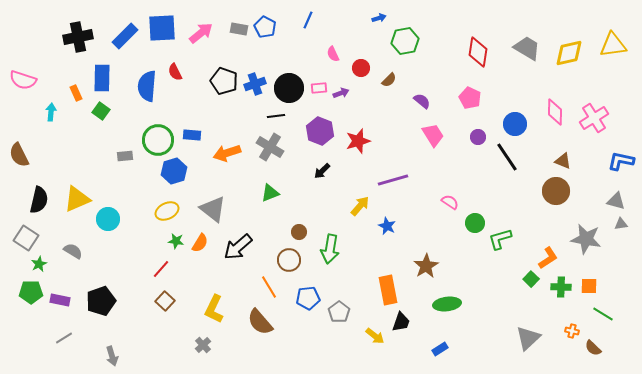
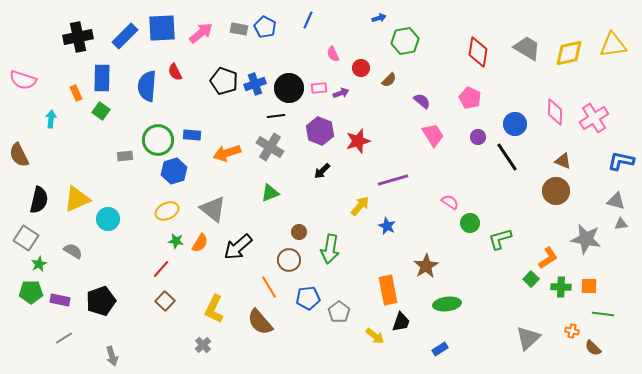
cyan arrow at (51, 112): moved 7 px down
green circle at (475, 223): moved 5 px left
green line at (603, 314): rotated 25 degrees counterclockwise
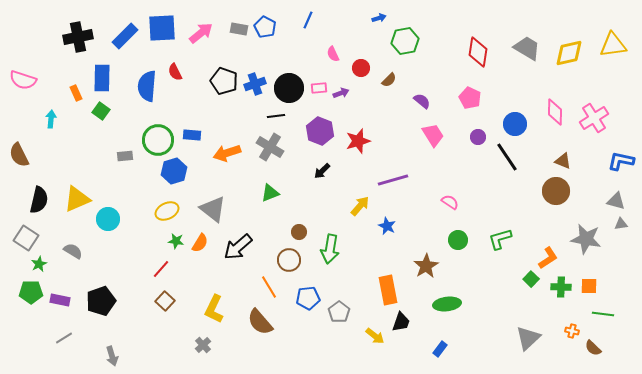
green circle at (470, 223): moved 12 px left, 17 px down
blue rectangle at (440, 349): rotated 21 degrees counterclockwise
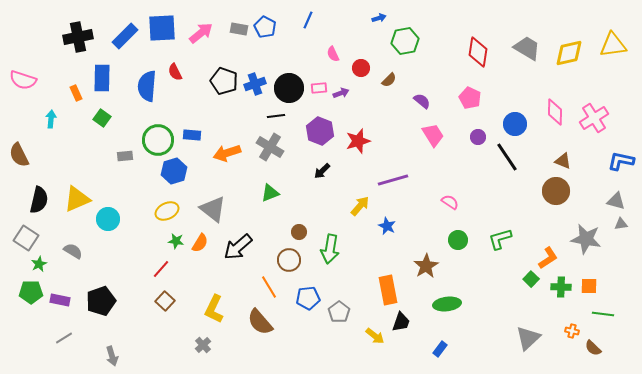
green square at (101, 111): moved 1 px right, 7 px down
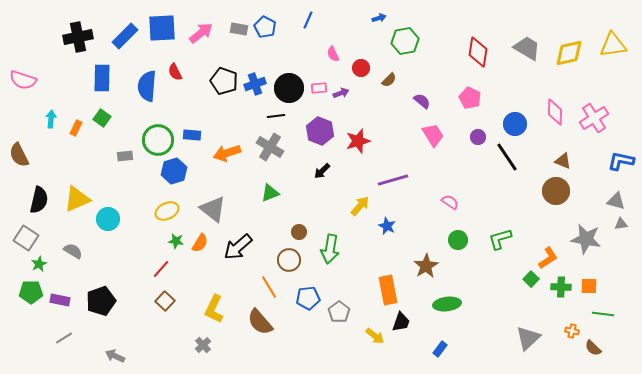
orange rectangle at (76, 93): moved 35 px down; rotated 49 degrees clockwise
gray arrow at (112, 356): moved 3 px right; rotated 132 degrees clockwise
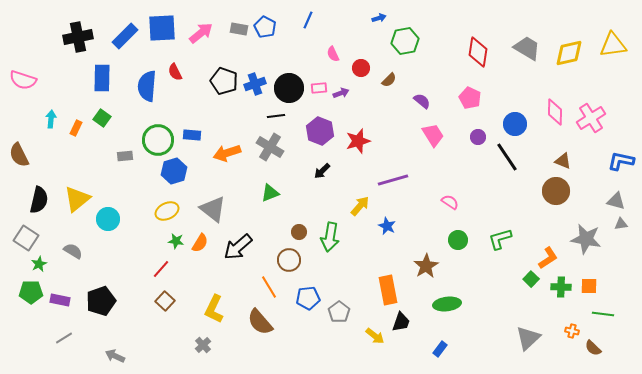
pink cross at (594, 118): moved 3 px left
yellow triangle at (77, 199): rotated 16 degrees counterclockwise
green arrow at (330, 249): moved 12 px up
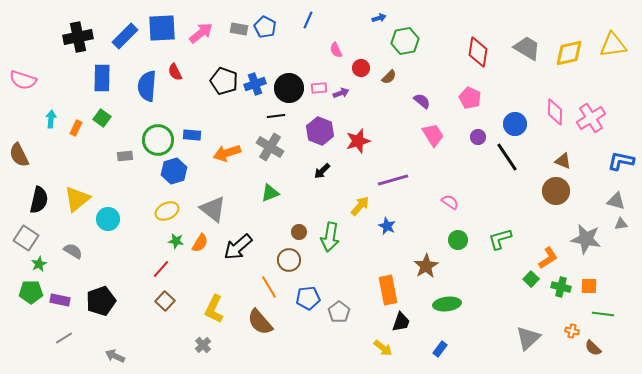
pink semicircle at (333, 54): moved 3 px right, 4 px up
brown semicircle at (389, 80): moved 3 px up
green cross at (561, 287): rotated 12 degrees clockwise
yellow arrow at (375, 336): moved 8 px right, 12 px down
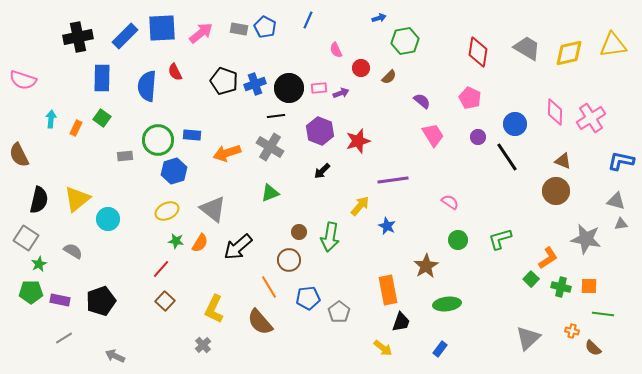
purple line at (393, 180): rotated 8 degrees clockwise
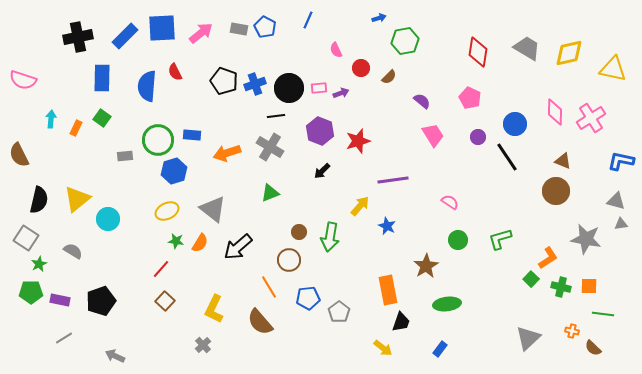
yellow triangle at (613, 45): moved 24 px down; rotated 20 degrees clockwise
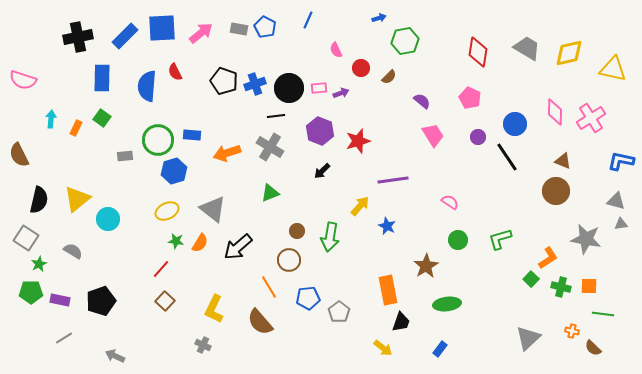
brown circle at (299, 232): moved 2 px left, 1 px up
gray cross at (203, 345): rotated 21 degrees counterclockwise
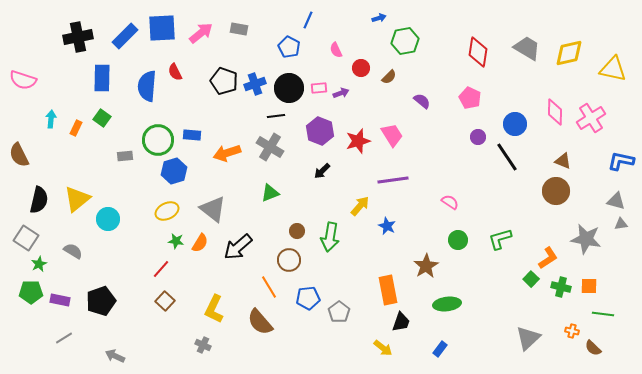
blue pentagon at (265, 27): moved 24 px right, 20 px down
pink trapezoid at (433, 135): moved 41 px left
